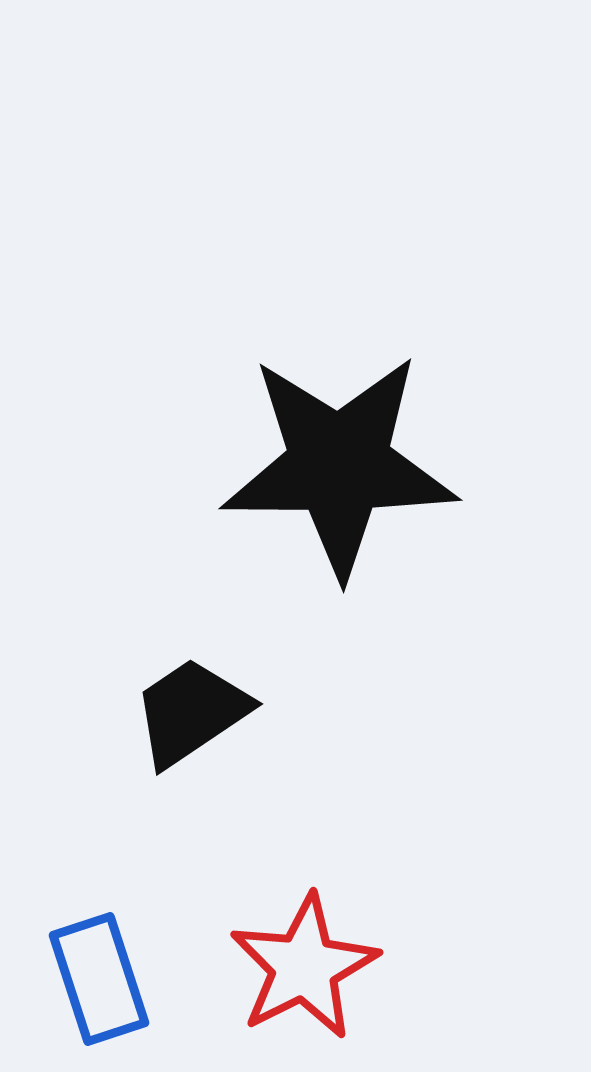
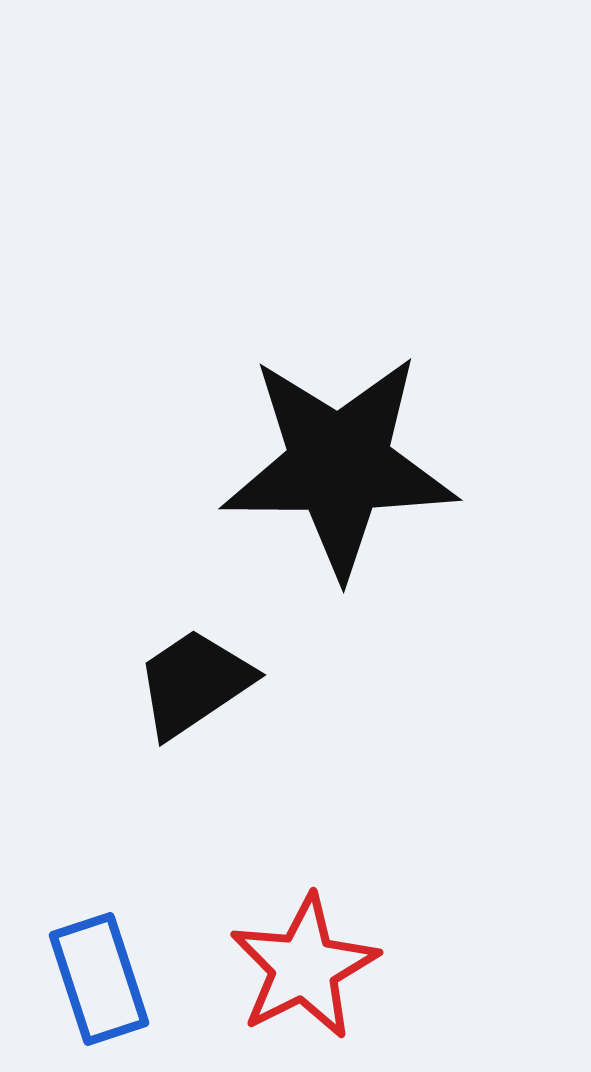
black trapezoid: moved 3 px right, 29 px up
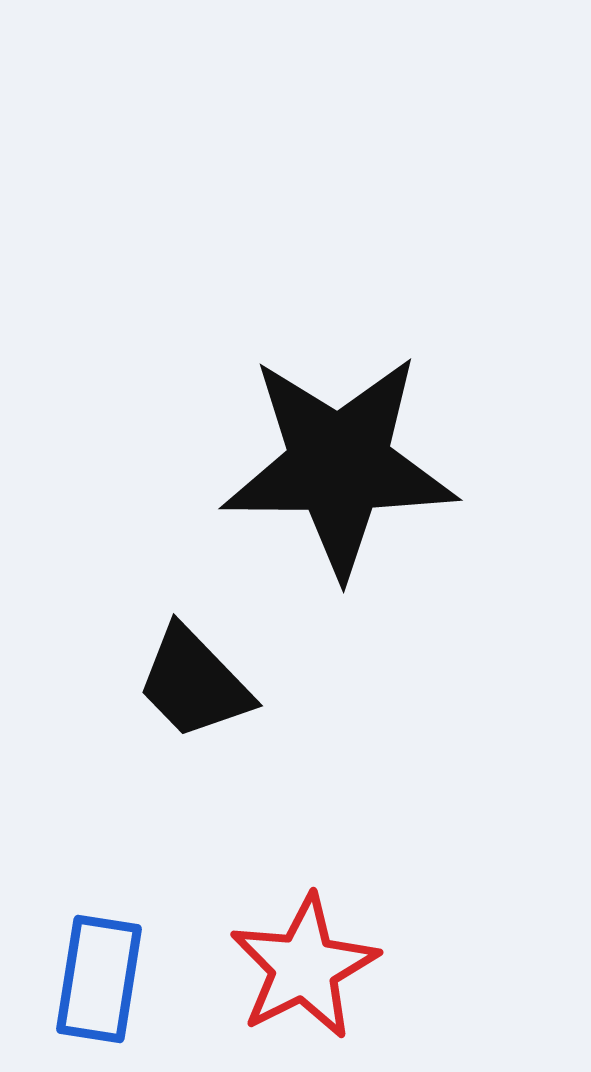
black trapezoid: rotated 100 degrees counterclockwise
blue rectangle: rotated 27 degrees clockwise
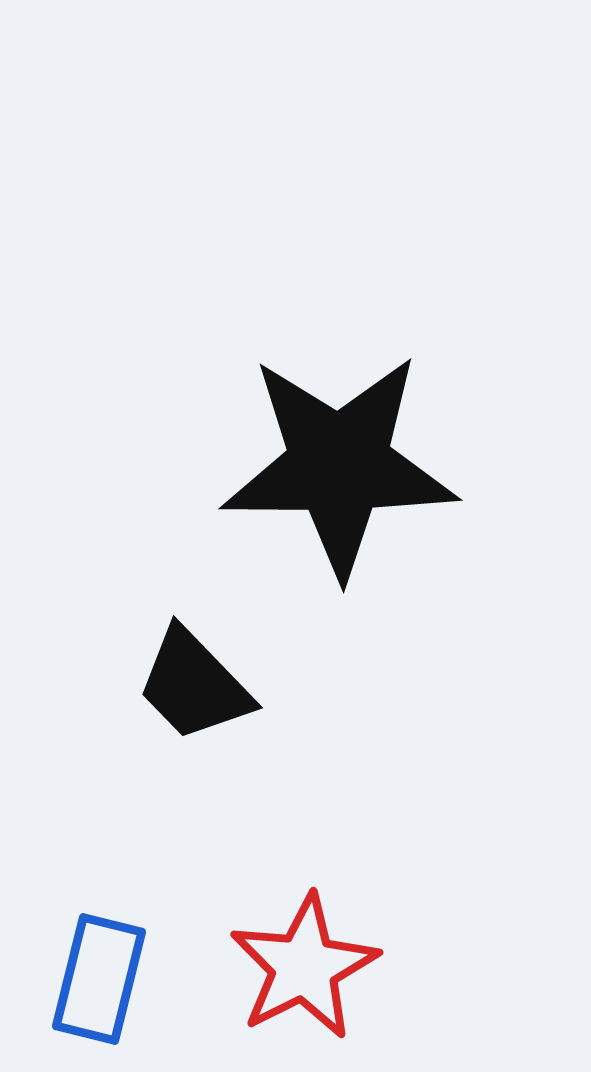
black trapezoid: moved 2 px down
blue rectangle: rotated 5 degrees clockwise
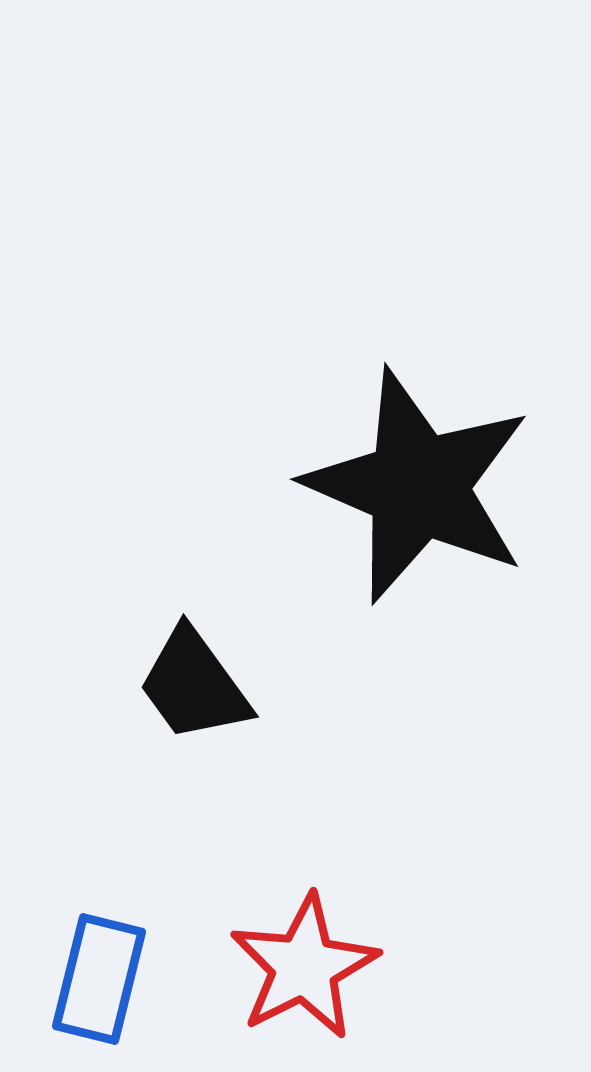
black star: moved 79 px right, 21 px down; rotated 23 degrees clockwise
black trapezoid: rotated 8 degrees clockwise
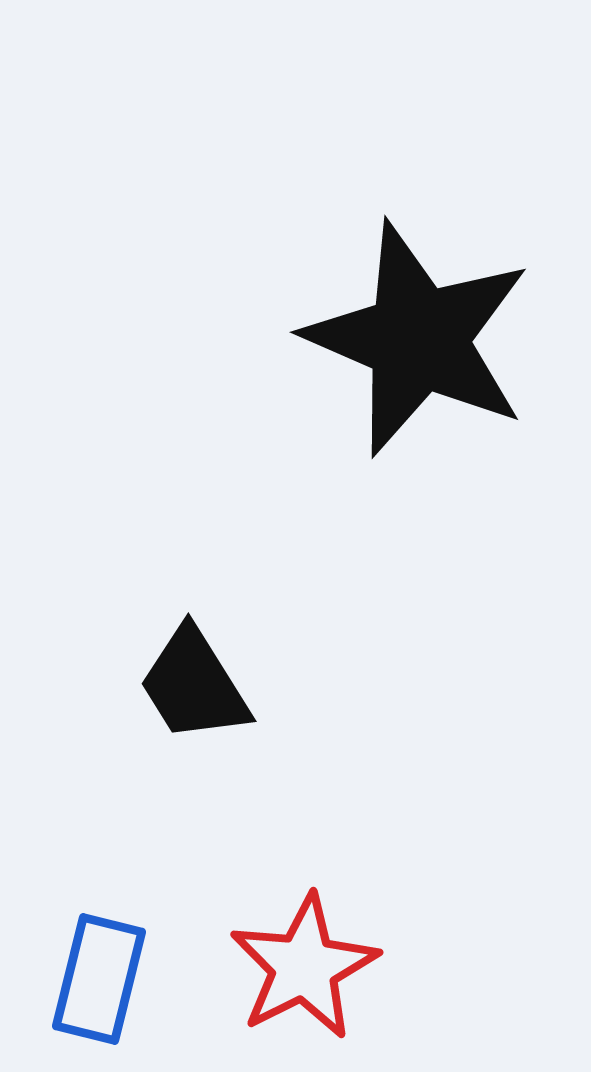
black star: moved 147 px up
black trapezoid: rotated 4 degrees clockwise
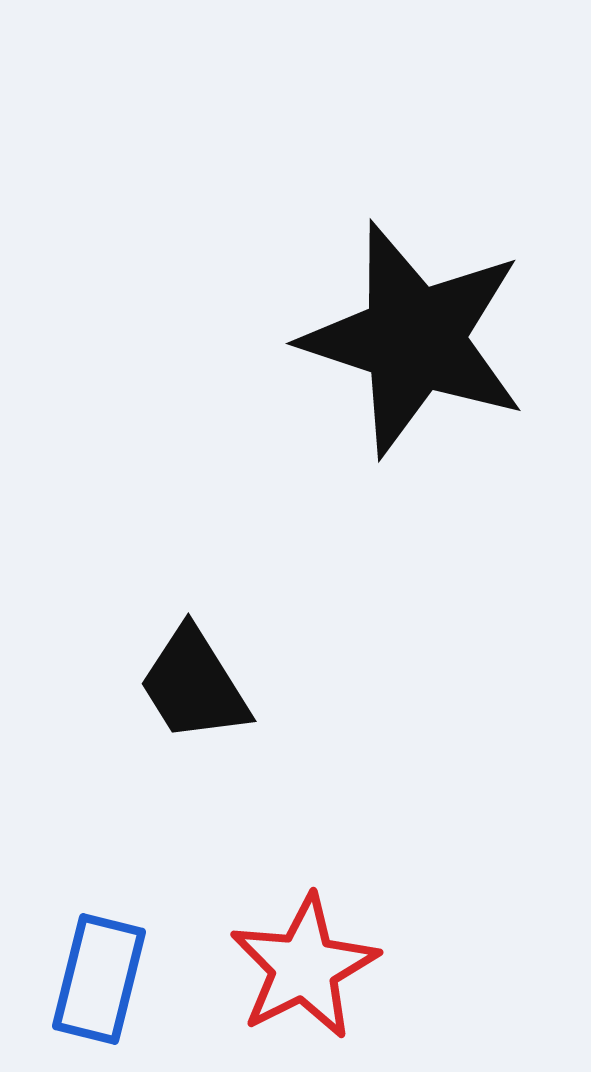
black star: moved 4 px left; rotated 5 degrees counterclockwise
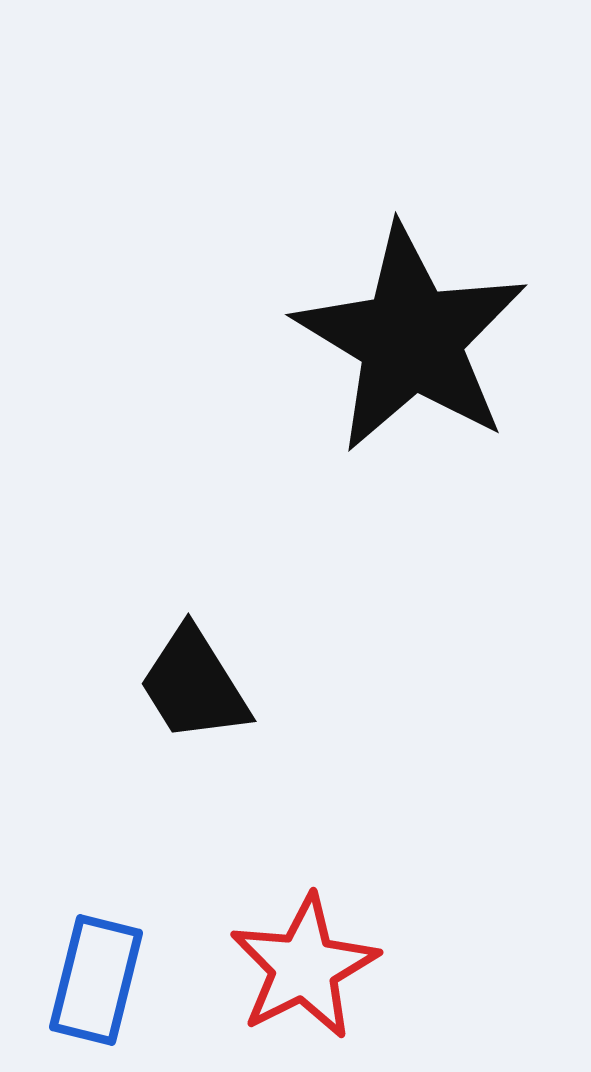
black star: moved 3 px left; rotated 13 degrees clockwise
blue rectangle: moved 3 px left, 1 px down
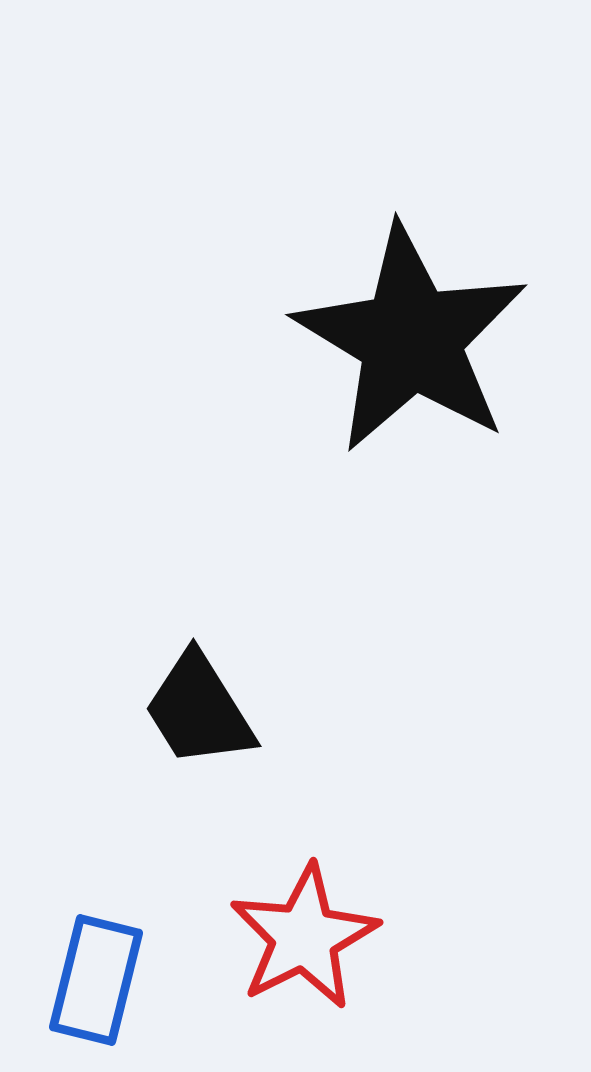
black trapezoid: moved 5 px right, 25 px down
red star: moved 30 px up
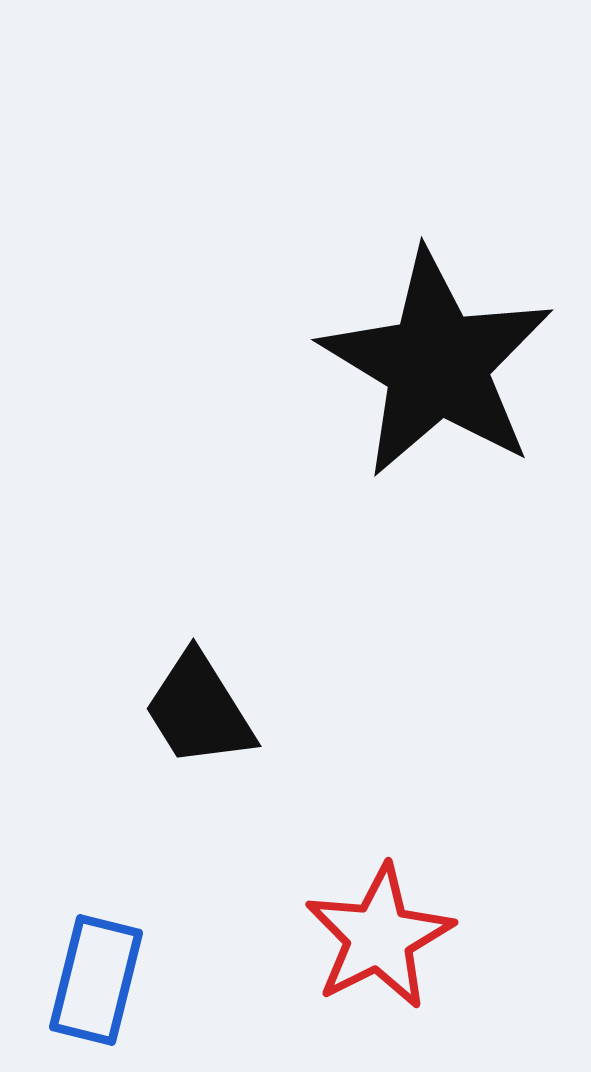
black star: moved 26 px right, 25 px down
red star: moved 75 px right
